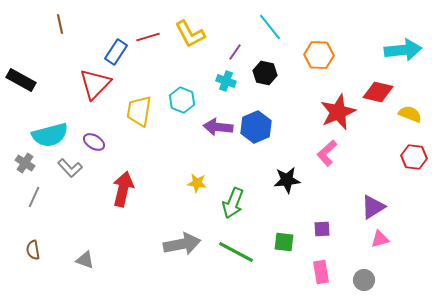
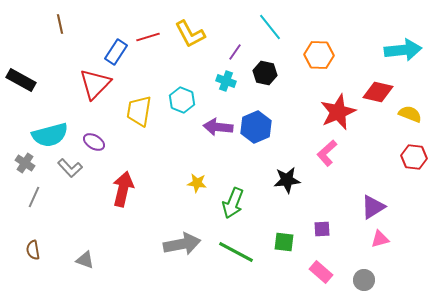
pink rectangle: rotated 40 degrees counterclockwise
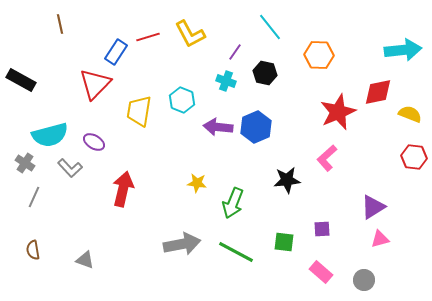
red diamond: rotated 24 degrees counterclockwise
pink L-shape: moved 5 px down
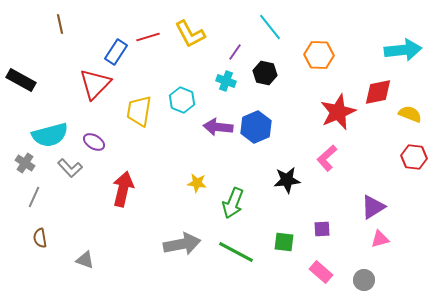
brown semicircle: moved 7 px right, 12 px up
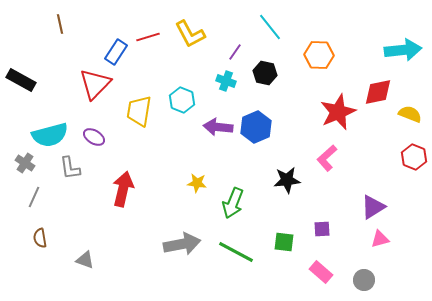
purple ellipse: moved 5 px up
red hexagon: rotated 15 degrees clockwise
gray L-shape: rotated 35 degrees clockwise
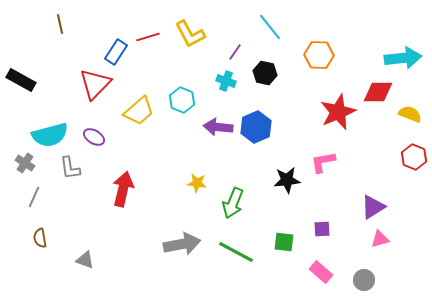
cyan arrow: moved 8 px down
red diamond: rotated 12 degrees clockwise
yellow trapezoid: rotated 140 degrees counterclockwise
pink L-shape: moved 4 px left, 4 px down; rotated 32 degrees clockwise
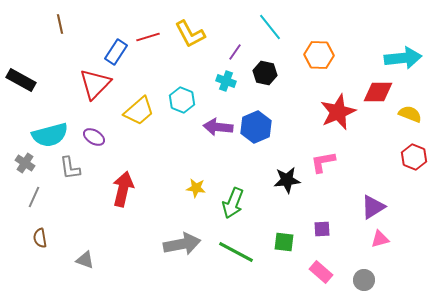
yellow star: moved 1 px left, 5 px down
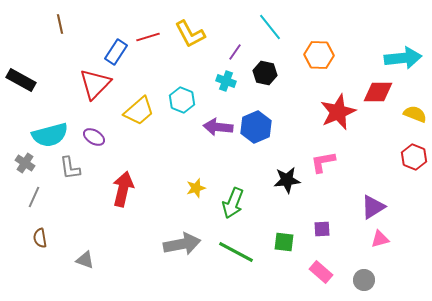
yellow semicircle: moved 5 px right
yellow star: rotated 24 degrees counterclockwise
